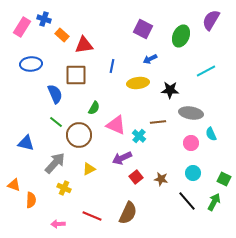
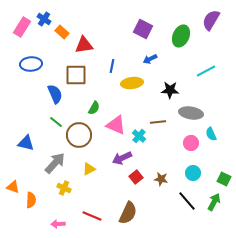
blue cross: rotated 16 degrees clockwise
orange rectangle: moved 3 px up
yellow ellipse: moved 6 px left
orange triangle: moved 1 px left, 2 px down
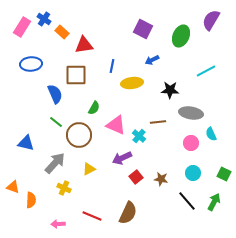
blue arrow: moved 2 px right, 1 px down
green square: moved 5 px up
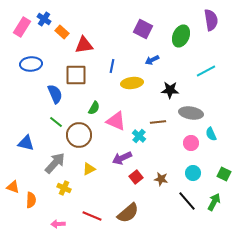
purple semicircle: rotated 140 degrees clockwise
pink triangle: moved 4 px up
brown semicircle: rotated 25 degrees clockwise
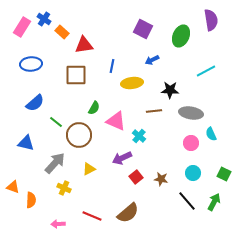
blue semicircle: moved 20 px left, 9 px down; rotated 72 degrees clockwise
brown line: moved 4 px left, 11 px up
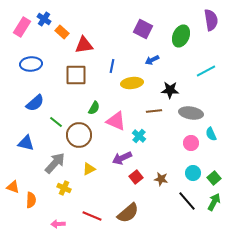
green square: moved 10 px left, 4 px down; rotated 24 degrees clockwise
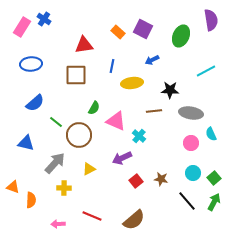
orange rectangle: moved 56 px right
red square: moved 4 px down
yellow cross: rotated 24 degrees counterclockwise
brown semicircle: moved 6 px right, 7 px down
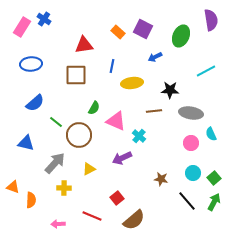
blue arrow: moved 3 px right, 3 px up
red square: moved 19 px left, 17 px down
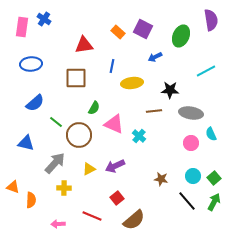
pink rectangle: rotated 24 degrees counterclockwise
brown square: moved 3 px down
pink triangle: moved 2 px left, 3 px down
purple arrow: moved 7 px left, 8 px down
cyan circle: moved 3 px down
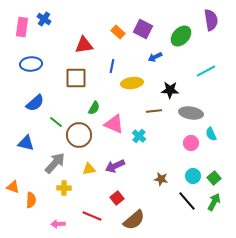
green ellipse: rotated 20 degrees clockwise
yellow triangle: rotated 16 degrees clockwise
